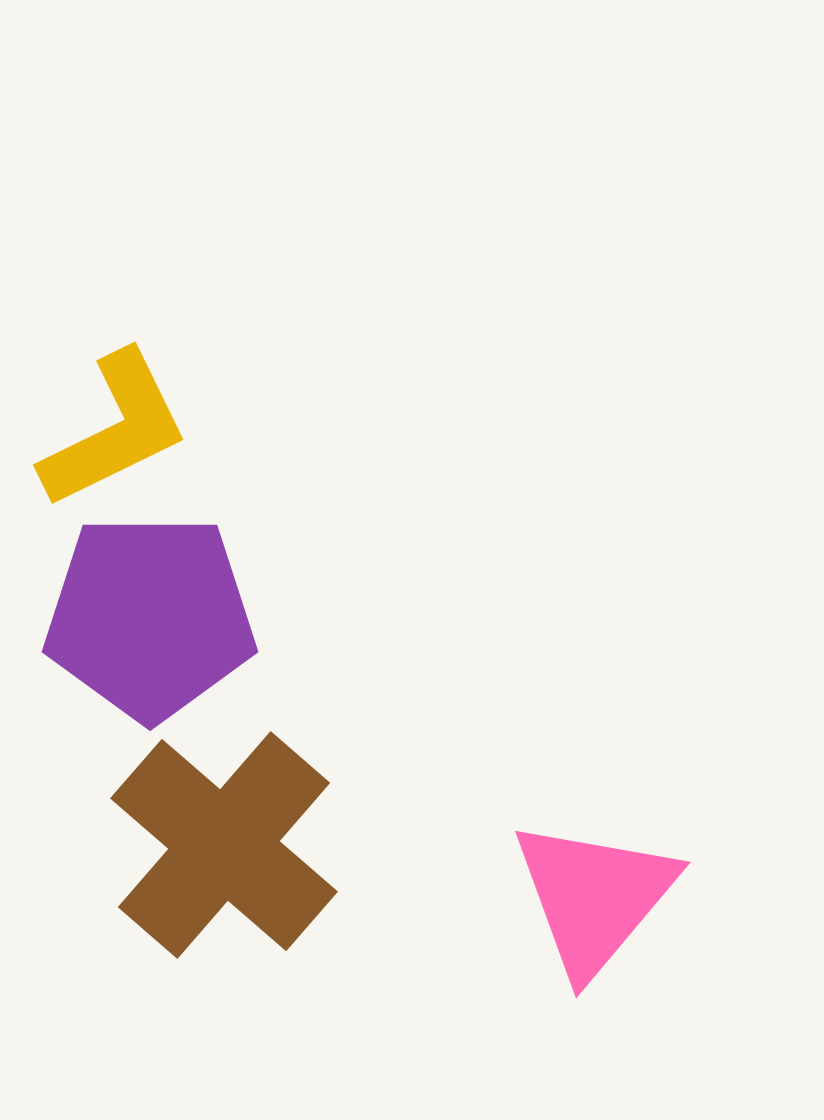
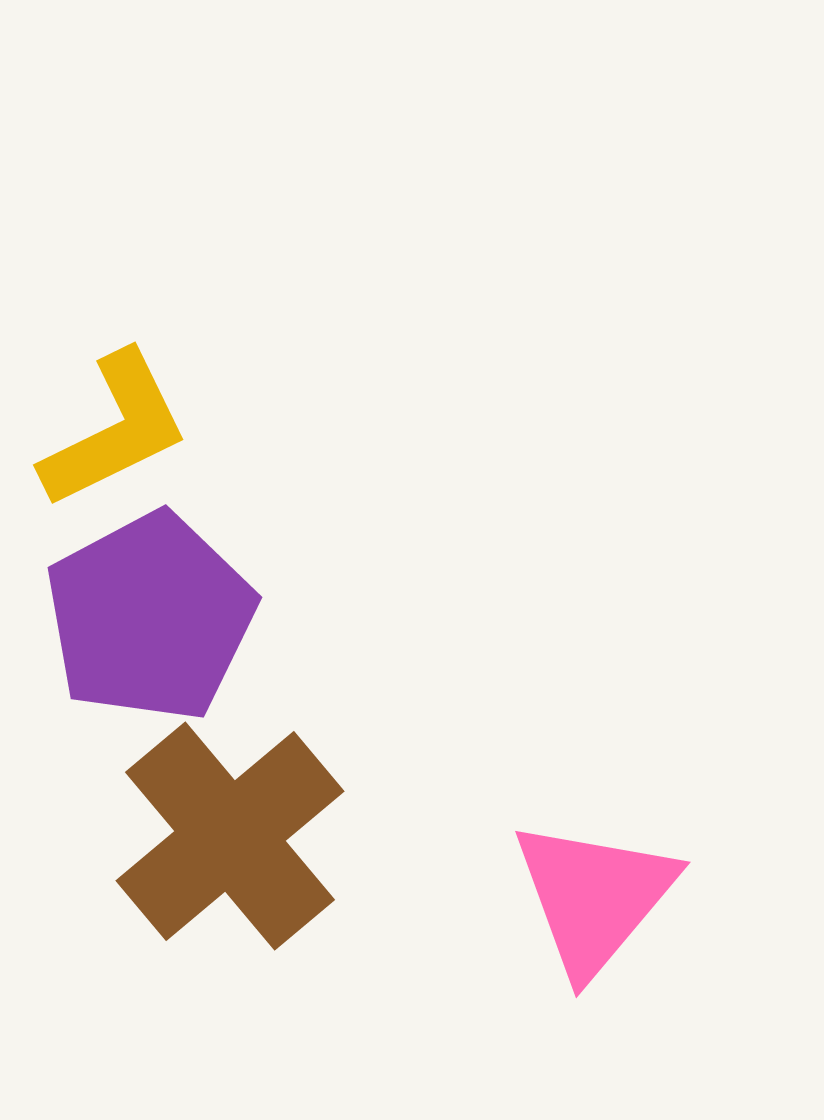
purple pentagon: rotated 28 degrees counterclockwise
brown cross: moved 6 px right, 9 px up; rotated 9 degrees clockwise
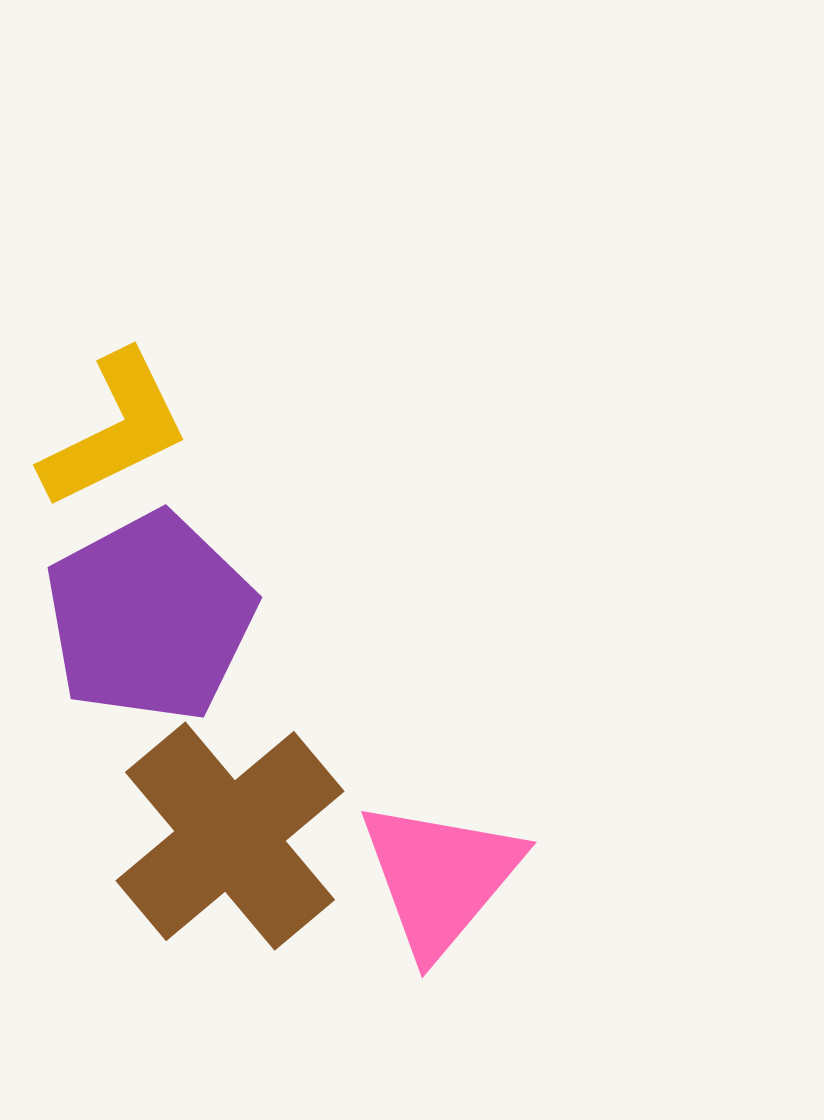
pink triangle: moved 154 px left, 20 px up
